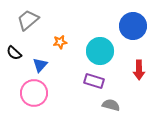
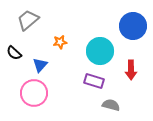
red arrow: moved 8 px left
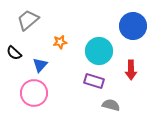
cyan circle: moved 1 px left
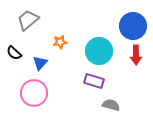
blue triangle: moved 2 px up
red arrow: moved 5 px right, 15 px up
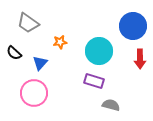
gray trapezoid: moved 3 px down; rotated 105 degrees counterclockwise
red arrow: moved 4 px right, 4 px down
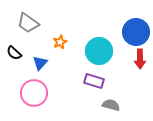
blue circle: moved 3 px right, 6 px down
orange star: rotated 16 degrees counterclockwise
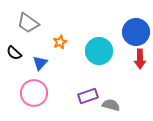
purple rectangle: moved 6 px left, 15 px down; rotated 36 degrees counterclockwise
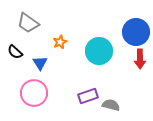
black semicircle: moved 1 px right, 1 px up
blue triangle: rotated 14 degrees counterclockwise
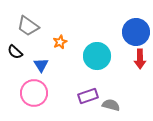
gray trapezoid: moved 3 px down
cyan circle: moved 2 px left, 5 px down
blue triangle: moved 1 px right, 2 px down
